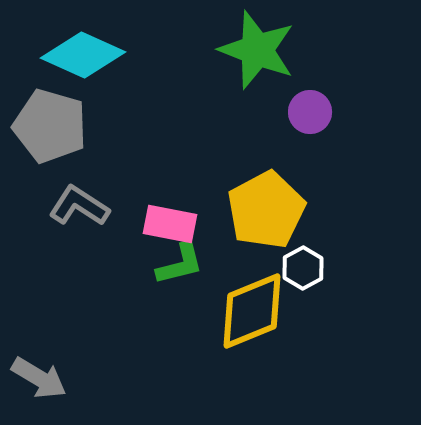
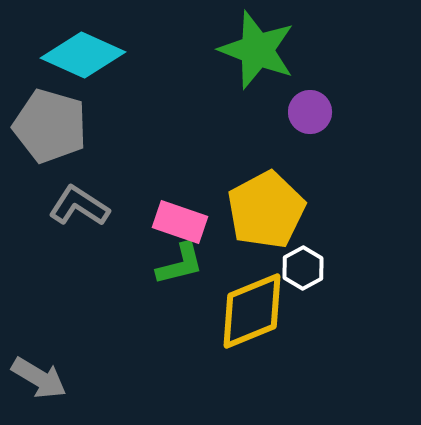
pink rectangle: moved 10 px right, 2 px up; rotated 8 degrees clockwise
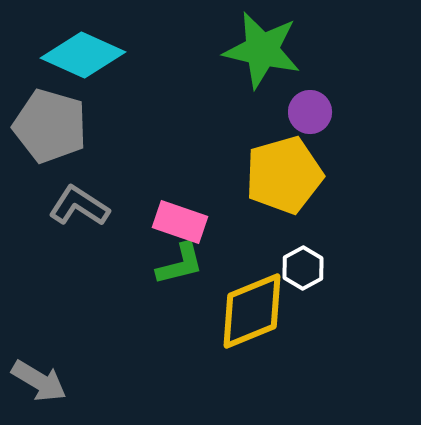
green star: moved 5 px right; rotated 8 degrees counterclockwise
yellow pentagon: moved 18 px right, 35 px up; rotated 12 degrees clockwise
gray arrow: moved 3 px down
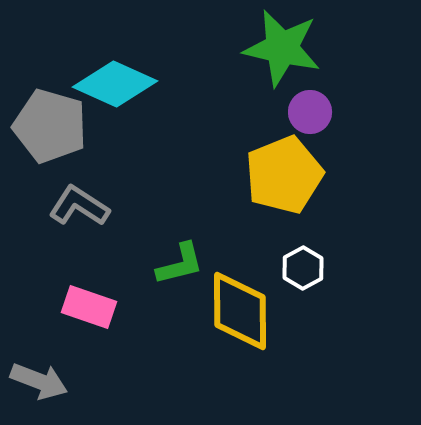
green star: moved 20 px right, 2 px up
cyan diamond: moved 32 px right, 29 px down
yellow pentagon: rotated 6 degrees counterclockwise
pink rectangle: moved 91 px left, 85 px down
yellow diamond: moved 12 px left; rotated 68 degrees counterclockwise
gray arrow: rotated 10 degrees counterclockwise
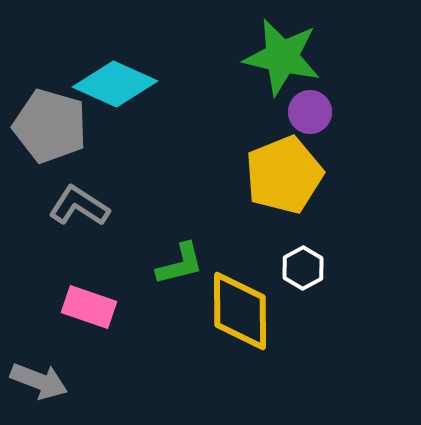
green star: moved 9 px down
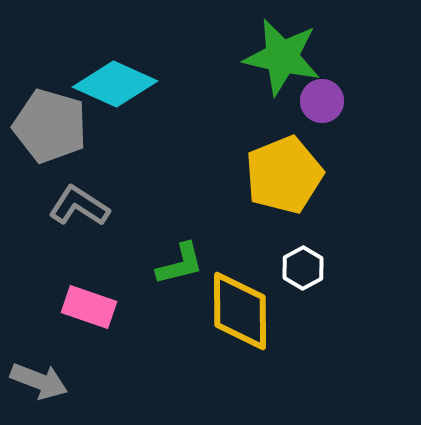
purple circle: moved 12 px right, 11 px up
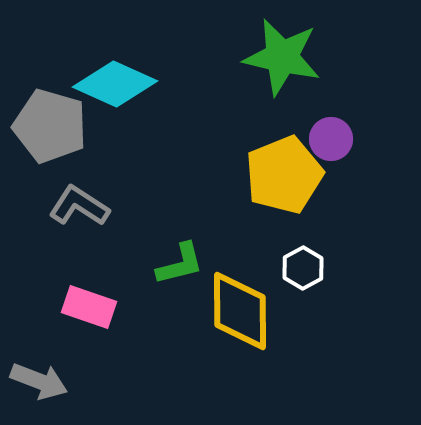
purple circle: moved 9 px right, 38 px down
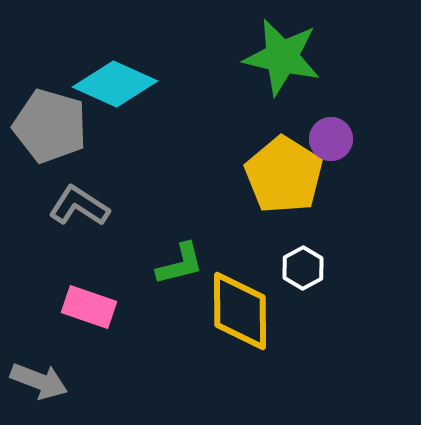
yellow pentagon: rotated 18 degrees counterclockwise
